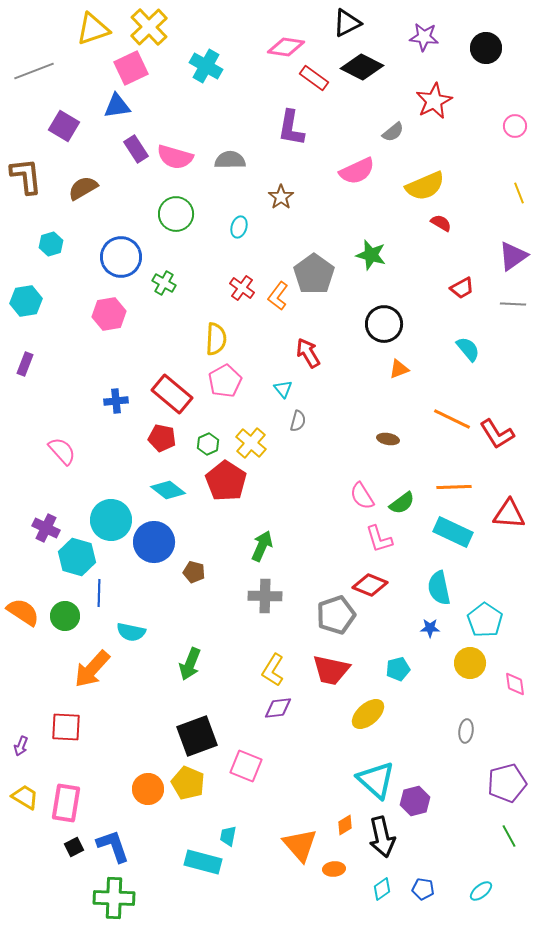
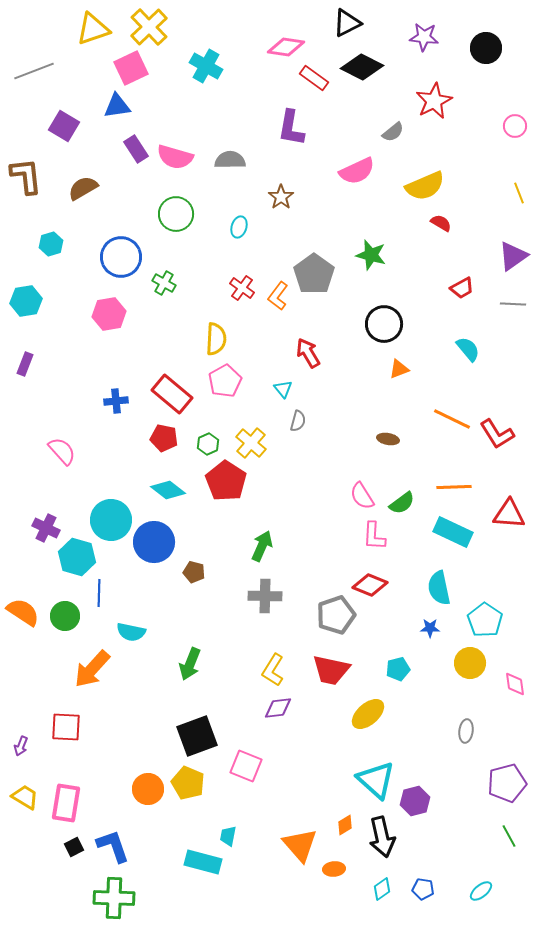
red pentagon at (162, 438): moved 2 px right
pink L-shape at (379, 539): moved 5 px left, 3 px up; rotated 20 degrees clockwise
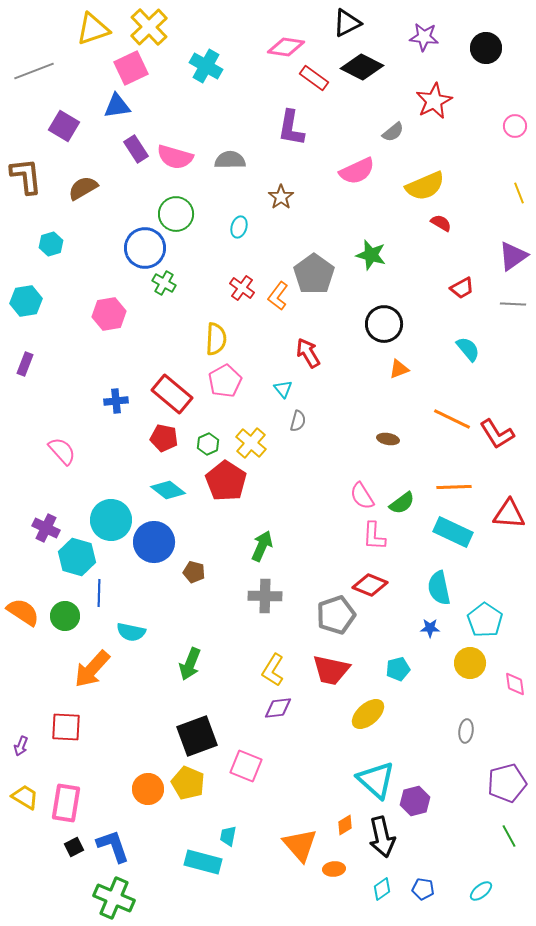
blue circle at (121, 257): moved 24 px right, 9 px up
green cross at (114, 898): rotated 21 degrees clockwise
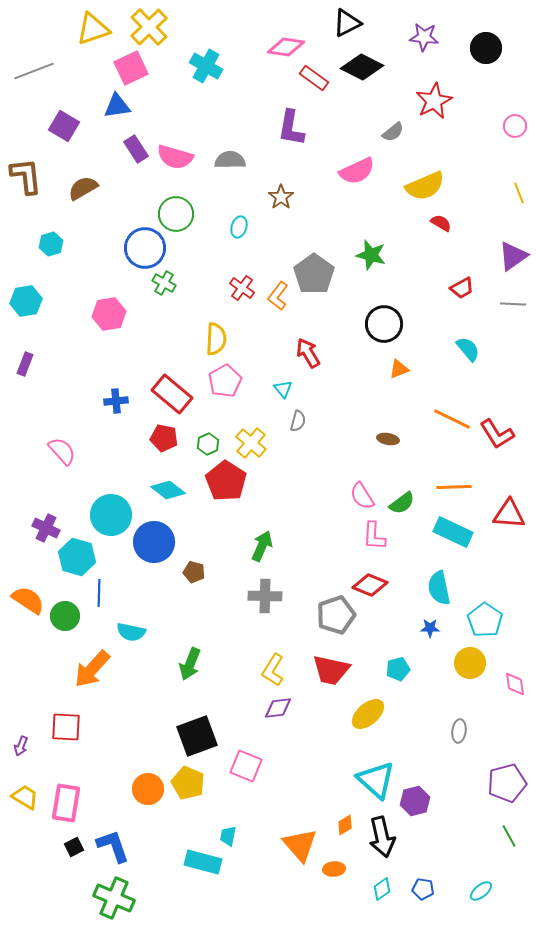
cyan circle at (111, 520): moved 5 px up
orange semicircle at (23, 612): moved 5 px right, 12 px up
gray ellipse at (466, 731): moved 7 px left
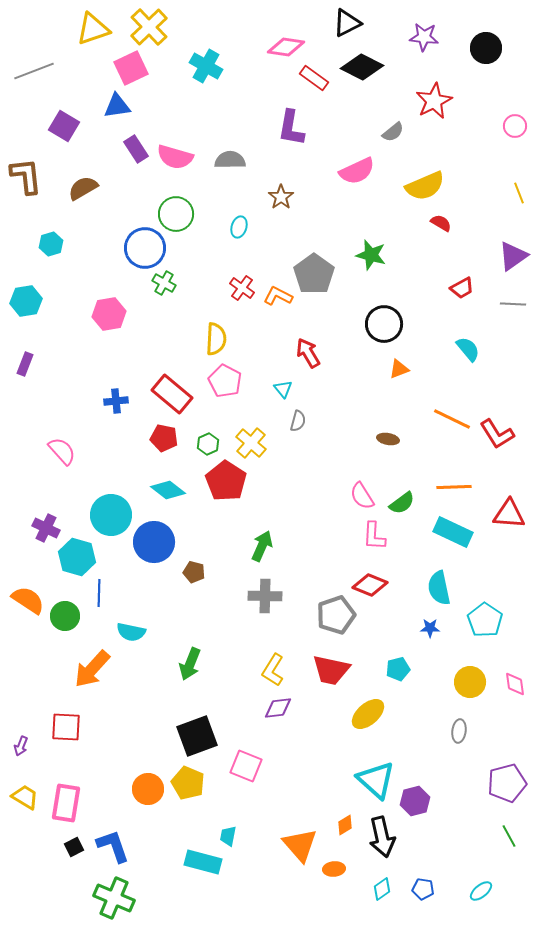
orange L-shape at (278, 296): rotated 80 degrees clockwise
pink pentagon at (225, 381): rotated 16 degrees counterclockwise
yellow circle at (470, 663): moved 19 px down
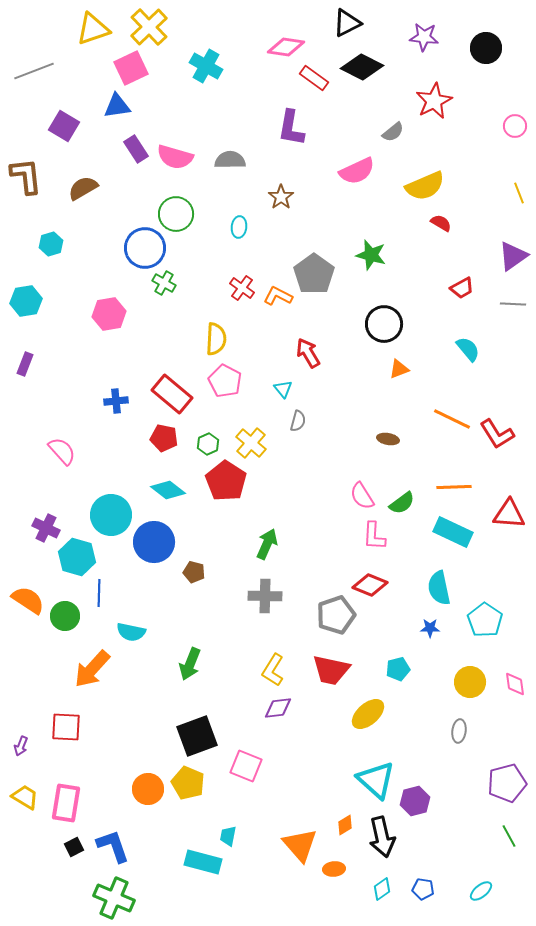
cyan ellipse at (239, 227): rotated 10 degrees counterclockwise
green arrow at (262, 546): moved 5 px right, 2 px up
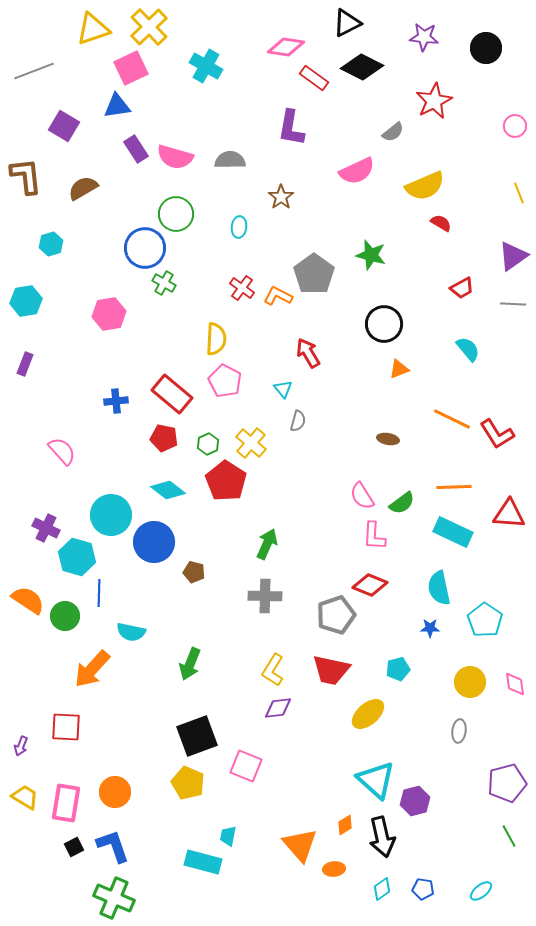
orange circle at (148, 789): moved 33 px left, 3 px down
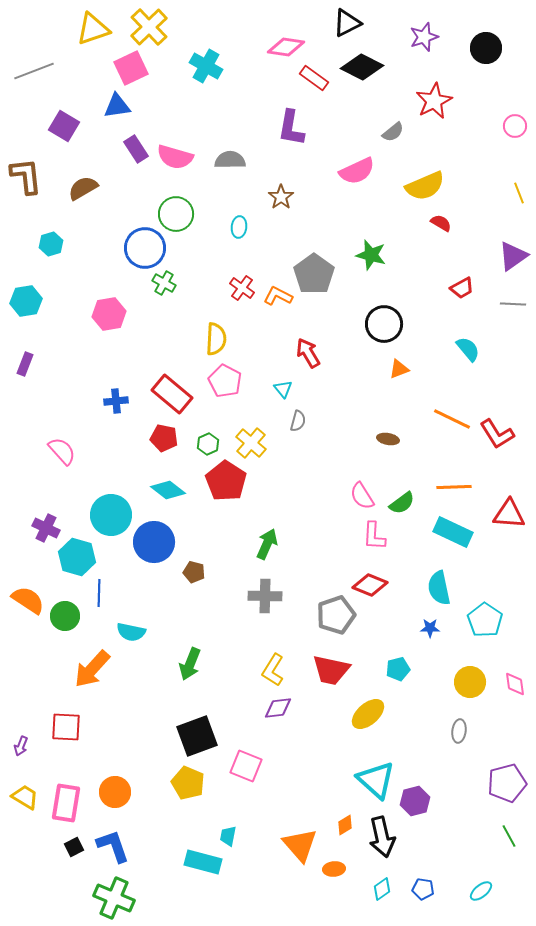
purple star at (424, 37): rotated 24 degrees counterclockwise
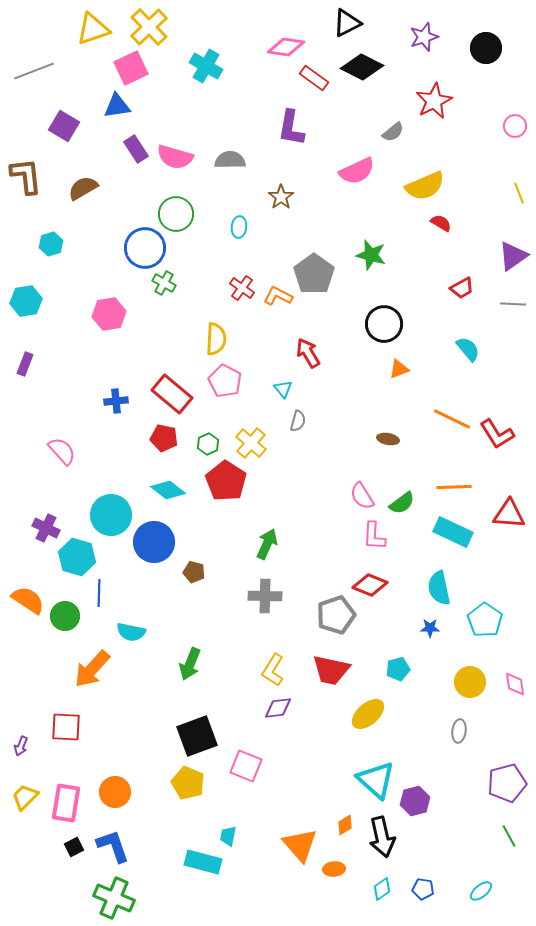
yellow trapezoid at (25, 797): rotated 76 degrees counterclockwise
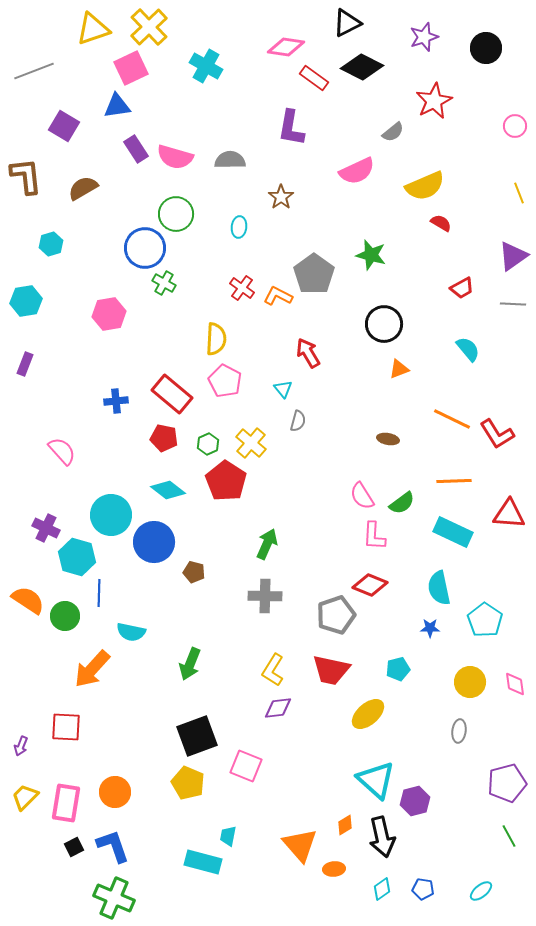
orange line at (454, 487): moved 6 px up
